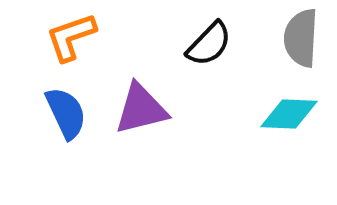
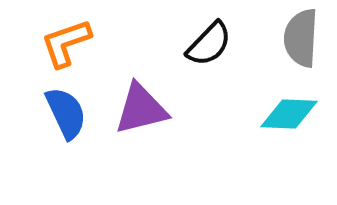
orange L-shape: moved 5 px left, 6 px down
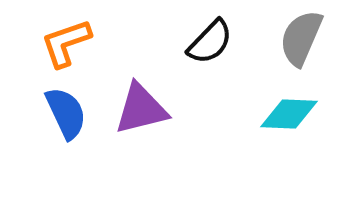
gray semicircle: rotated 20 degrees clockwise
black semicircle: moved 1 px right, 2 px up
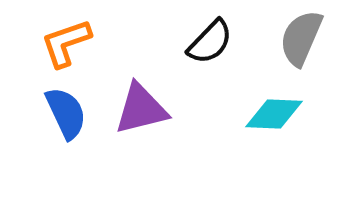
cyan diamond: moved 15 px left
